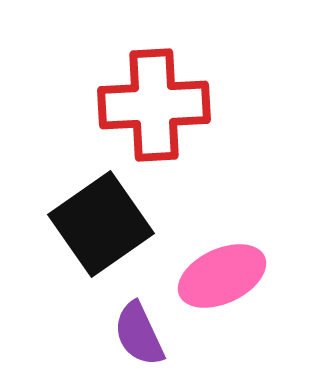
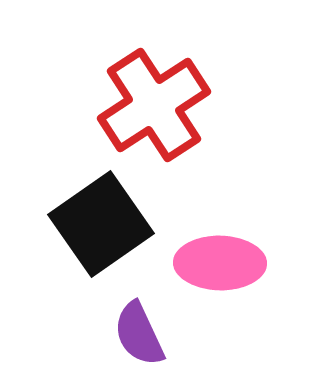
red cross: rotated 30 degrees counterclockwise
pink ellipse: moved 2 px left, 13 px up; rotated 26 degrees clockwise
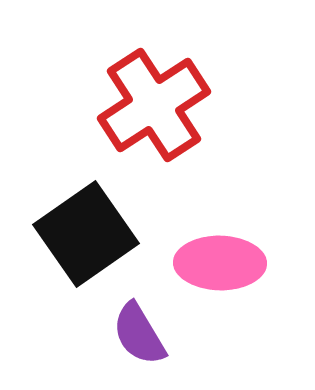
black square: moved 15 px left, 10 px down
purple semicircle: rotated 6 degrees counterclockwise
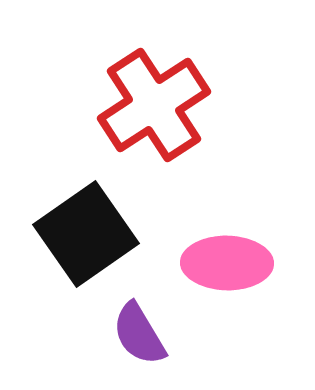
pink ellipse: moved 7 px right
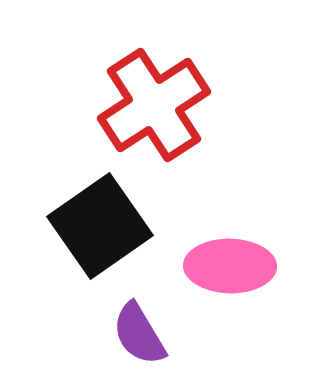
black square: moved 14 px right, 8 px up
pink ellipse: moved 3 px right, 3 px down
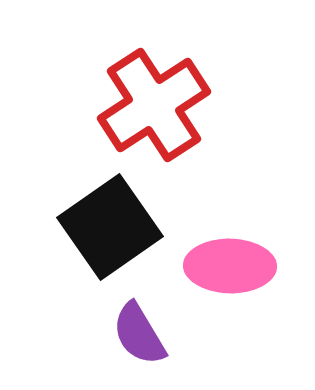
black square: moved 10 px right, 1 px down
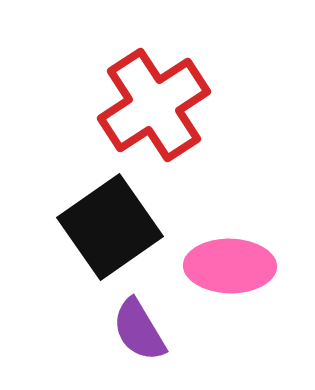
purple semicircle: moved 4 px up
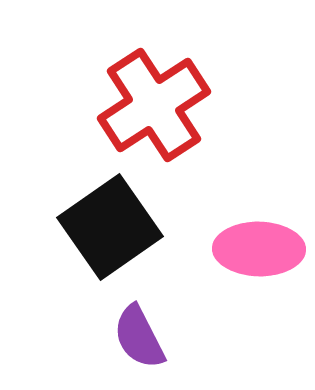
pink ellipse: moved 29 px right, 17 px up
purple semicircle: moved 7 px down; rotated 4 degrees clockwise
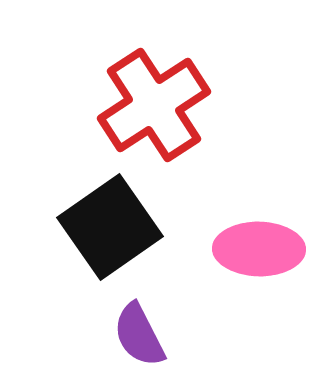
purple semicircle: moved 2 px up
